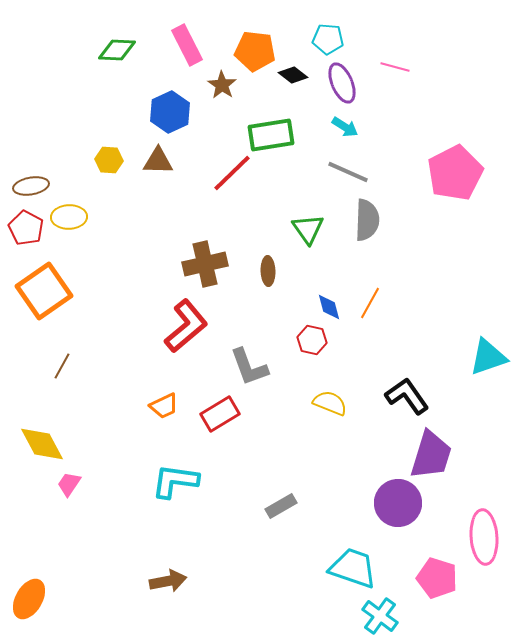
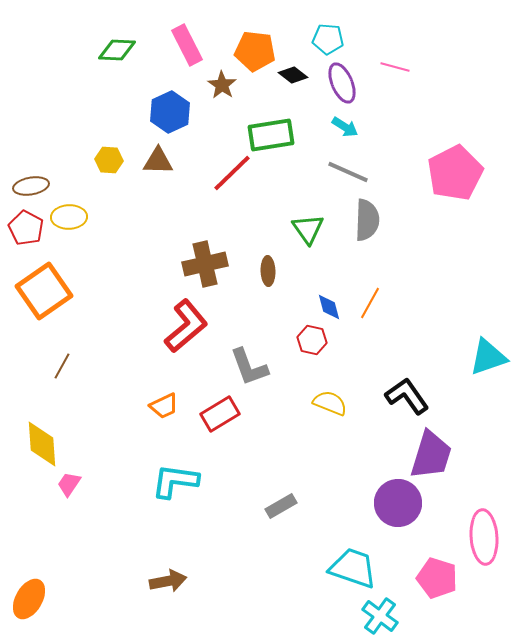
yellow diamond at (42, 444): rotated 24 degrees clockwise
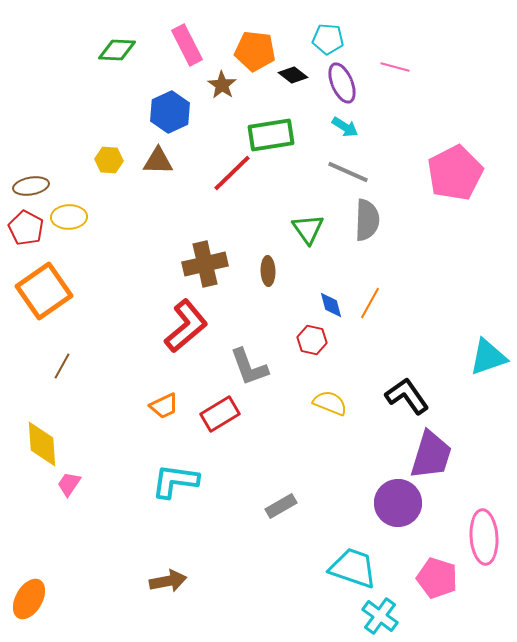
blue diamond at (329, 307): moved 2 px right, 2 px up
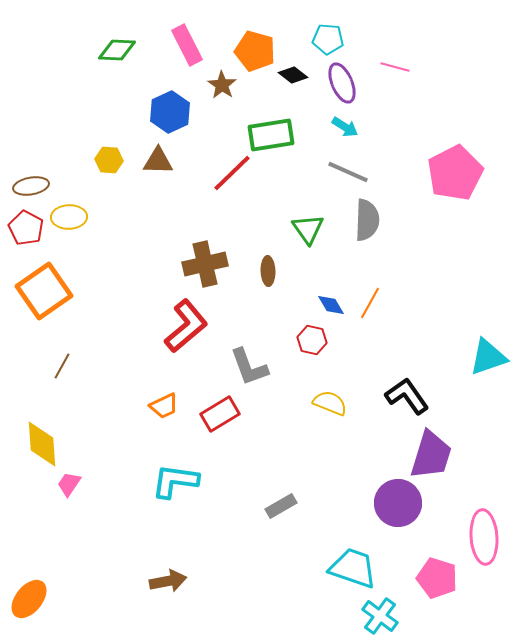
orange pentagon at (255, 51): rotated 9 degrees clockwise
blue diamond at (331, 305): rotated 16 degrees counterclockwise
orange ellipse at (29, 599): rotated 9 degrees clockwise
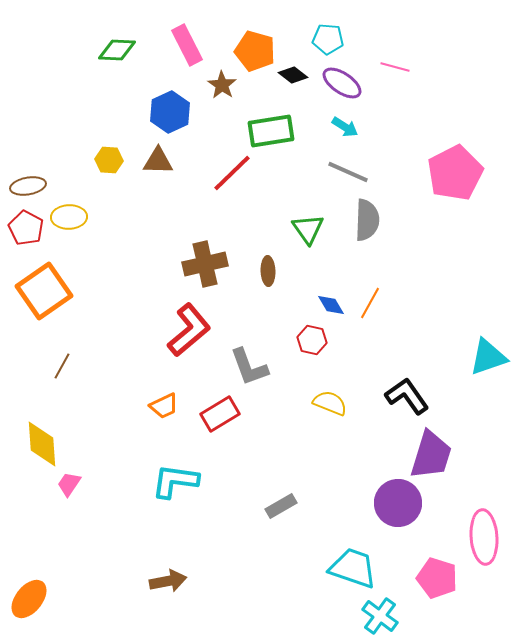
purple ellipse at (342, 83): rotated 33 degrees counterclockwise
green rectangle at (271, 135): moved 4 px up
brown ellipse at (31, 186): moved 3 px left
red L-shape at (186, 326): moved 3 px right, 4 px down
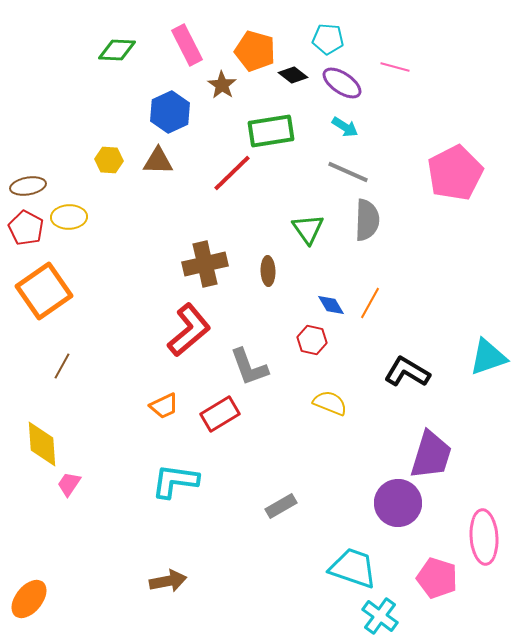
black L-shape at (407, 396): moved 24 px up; rotated 24 degrees counterclockwise
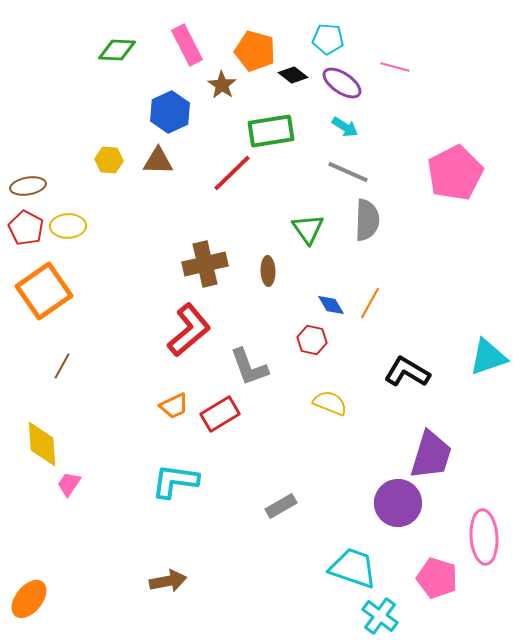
yellow ellipse at (69, 217): moved 1 px left, 9 px down
orange trapezoid at (164, 406): moved 10 px right
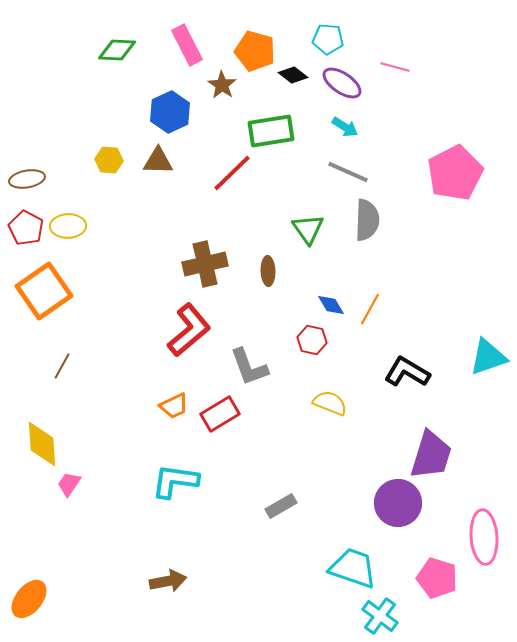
brown ellipse at (28, 186): moved 1 px left, 7 px up
orange line at (370, 303): moved 6 px down
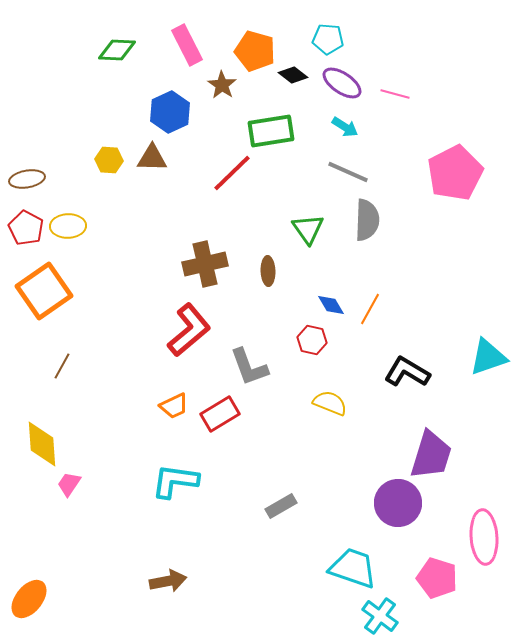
pink line at (395, 67): moved 27 px down
brown triangle at (158, 161): moved 6 px left, 3 px up
